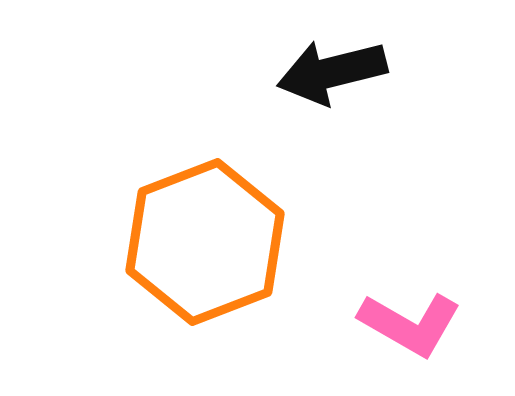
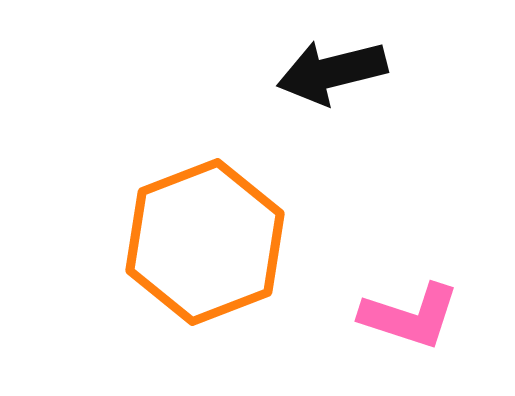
pink L-shape: moved 8 px up; rotated 12 degrees counterclockwise
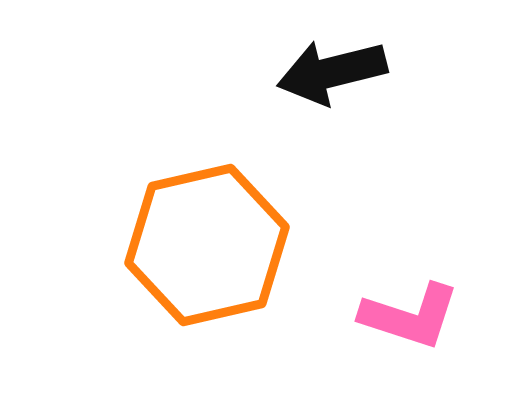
orange hexagon: moved 2 px right, 3 px down; rotated 8 degrees clockwise
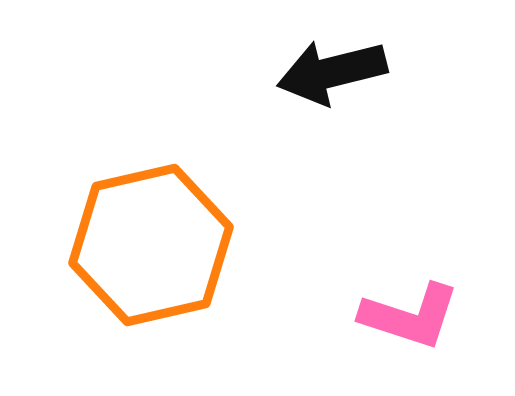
orange hexagon: moved 56 px left
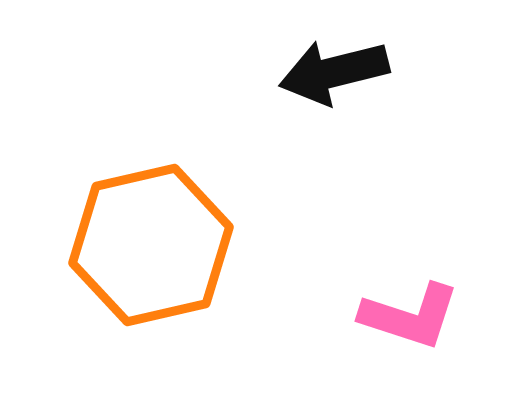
black arrow: moved 2 px right
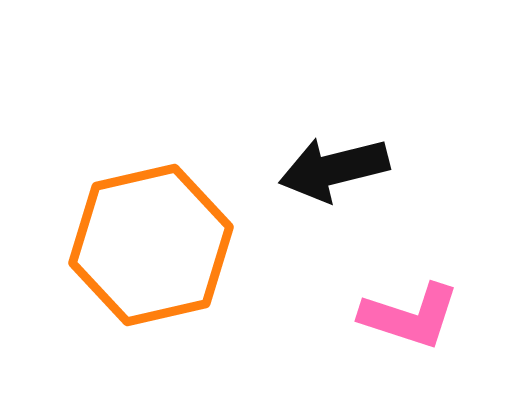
black arrow: moved 97 px down
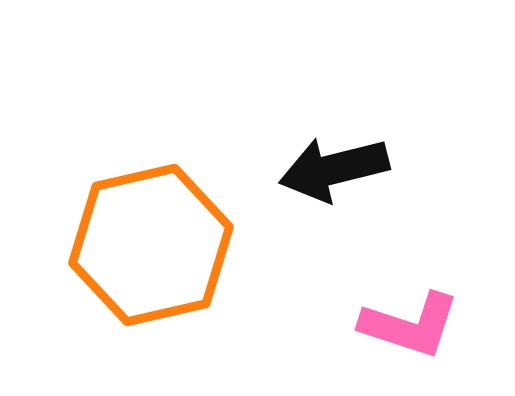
pink L-shape: moved 9 px down
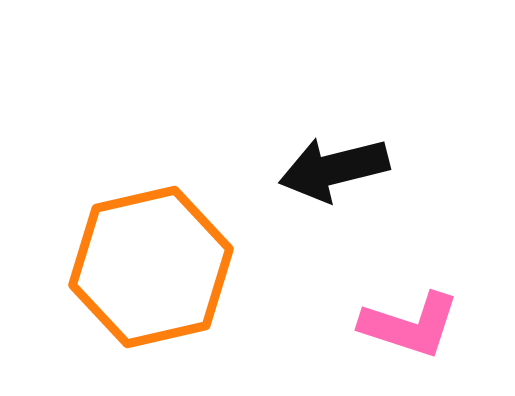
orange hexagon: moved 22 px down
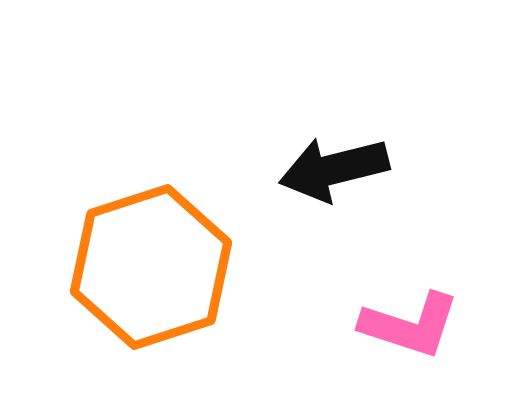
orange hexagon: rotated 5 degrees counterclockwise
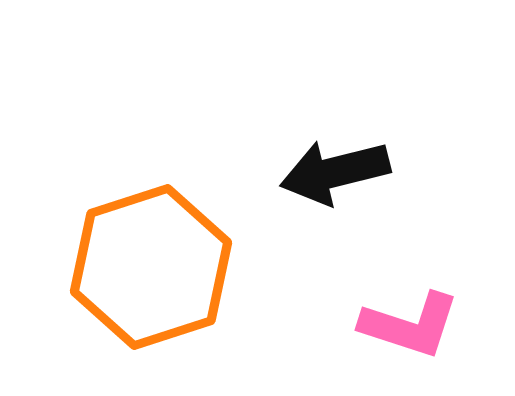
black arrow: moved 1 px right, 3 px down
